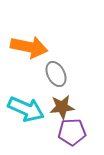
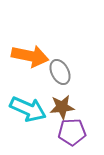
orange arrow: moved 1 px right, 9 px down
gray ellipse: moved 4 px right, 2 px up
cyan arrow: moved 2 px right
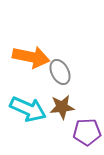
orange arrow: moved 1 px right, 1 px down
purple pentagon: moved 15 px right
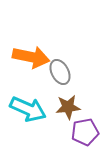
brown star: moved 6 px right
purple pentagon: moved 2 px left; rotated 8 degrees counterclockwise
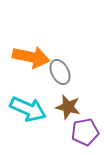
brown star: rotated 20 degrees clockwise
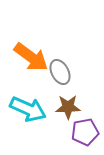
orange arrow: rotated 24 degrees clockwise
brown star: rotated 15 degrees counterclockwise
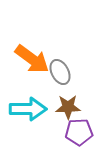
orange arrow: moved 1 px right, 2 px down
cyan arrow: rotated 24 degrees counterclockwise
purple pentagon: moved 6 px left; rotated 8 degrees clockwise
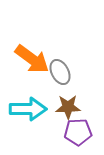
purple pentagon: moved 1 px left
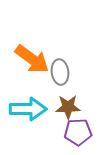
gray ellipse: rotated 20 degrees clockwise
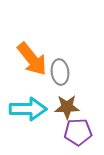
orange arrow: rotated 15 degrees clockwise
brown star: moved 1 px left
